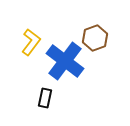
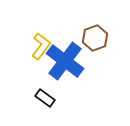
yellow L-shape: moved 10 px right, 4 px down
black rectangle: rotated 66 degrees counterclockwise
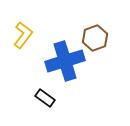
yellow L-shape: moved 18 px left, 11 px up
blue cross: rotated 36 degrees clockwise
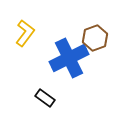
yellow L-shape: moved 2 px right, 2 px up
blue cross: moved 4 px right, 3 px up; rotated 9 degrees counterclockwise
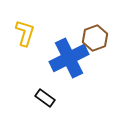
yellow L-shape: rotated 20 degrees counterclockwise
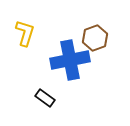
blue cross: moved 1 px right, 2 px down; rotated 15 degrees clockwise
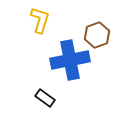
yellow L-shape: moved 15 px right, 13 px up
brown hexagon: moved 2 px right, 3 px up
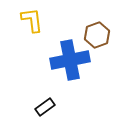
yellow L-shape: moved 8 px left; rotated 24 degrees counterclockwise
black rectangle: moved 9 px down; rotated 72 degrees counterclockwise
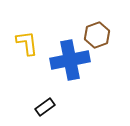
yellow L-shape: moved 5 px left, 23 px down
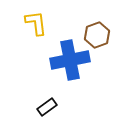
yellow L-shape: moved 9 px right, 20 px up
black rectangle: moved 2 px right
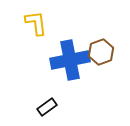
brown hexagon: moved 4 px right, 17 px down
